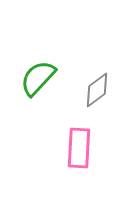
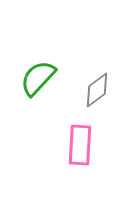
pink rectangle: moved 1 px right, 3 px up
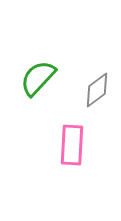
pink rectangle: moved 8 px left
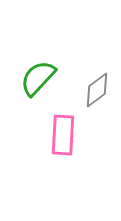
pink rectangle: moved 9 px left, 10 px up
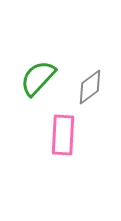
gray diamond: moved 7 px left, 3 px up
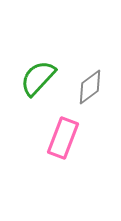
pink rectangle: moved 3 px down; rotated 18 degrees clockwise
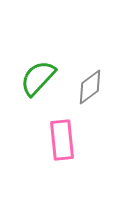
pink rectangle: moved 1 px left, 2 px down; rotated 27 degrees counterclockwise
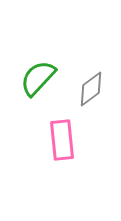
gray diamond: moved 1 px right, 2 px down
